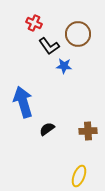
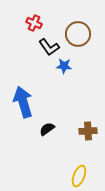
black L-shape: moved 1 px down
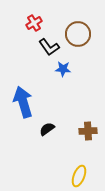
red cross: rotated 35 degrees clockwise
blue star: moved 1 px left, 3 px down
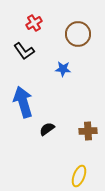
black L-shape: moved 25 px left, 4 px down
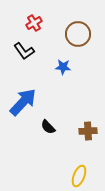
blue star: moved 2 px up
blue arrow: rotated 60 degrees clockwise
black semicircle: moved 1 px right, 2 px up; rotated 98 degrees counterclockwise
